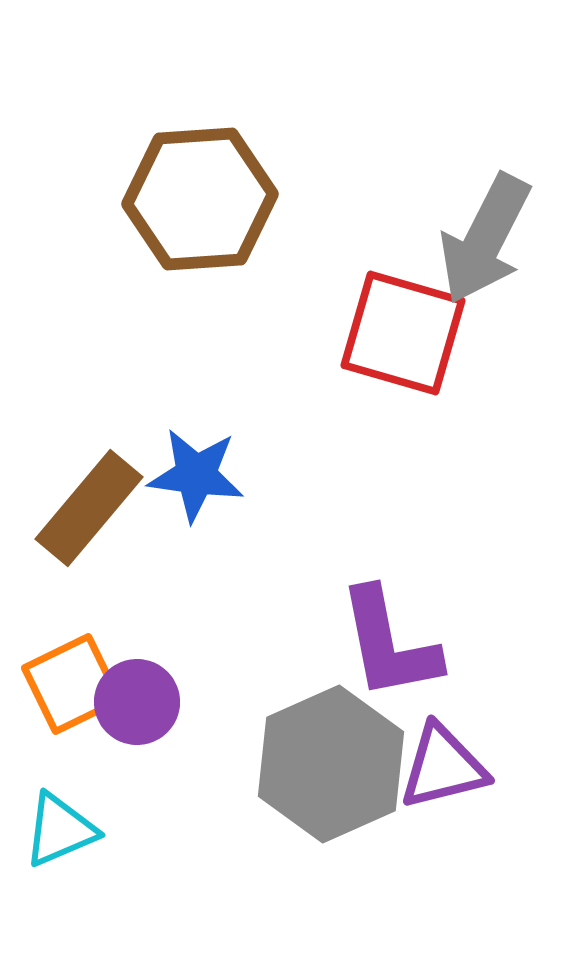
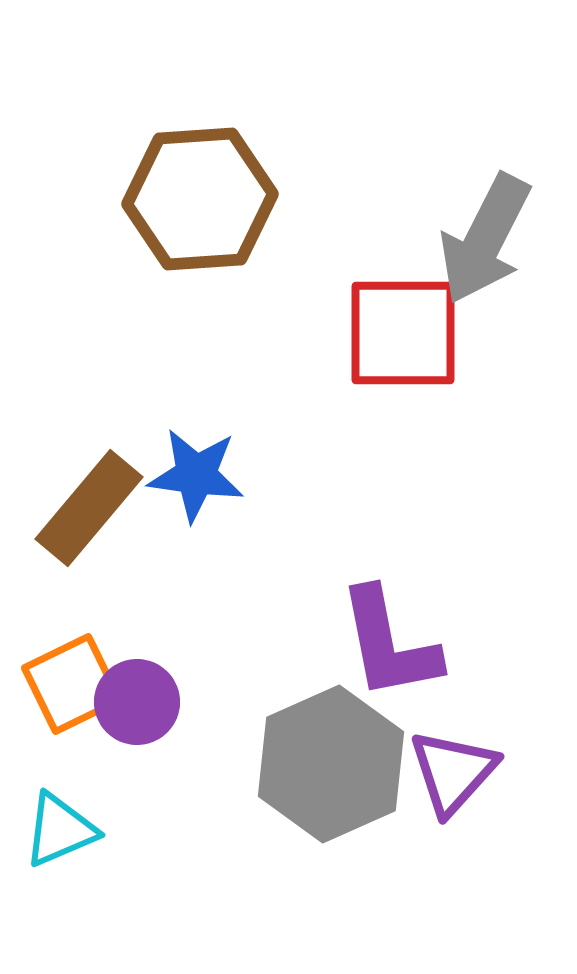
red square: rotated 16 degrees counterclockwise
purple triangle: moved 10 px right, 5 px down; rotated 34 degrees counterclockwise
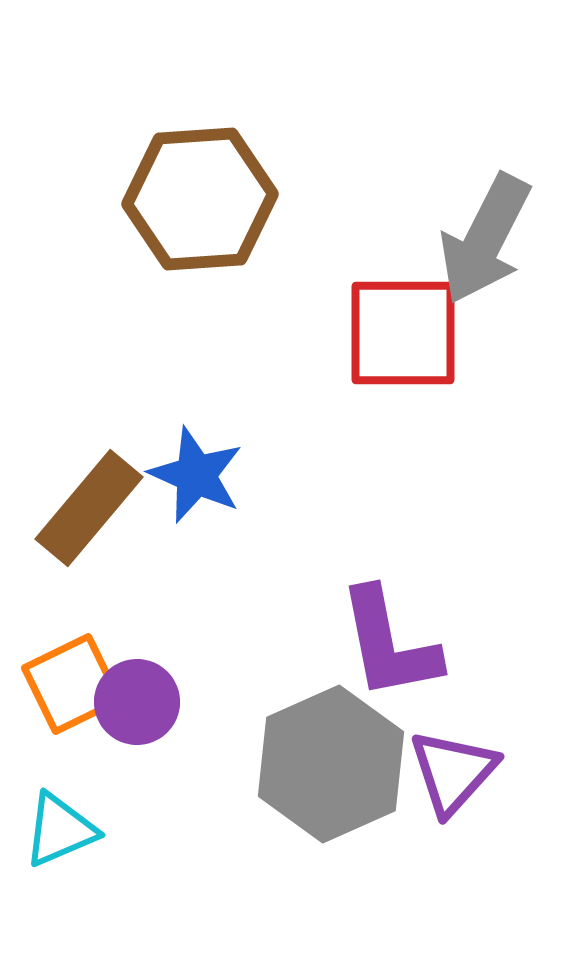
blue star: rotated 16 degrees clockwise
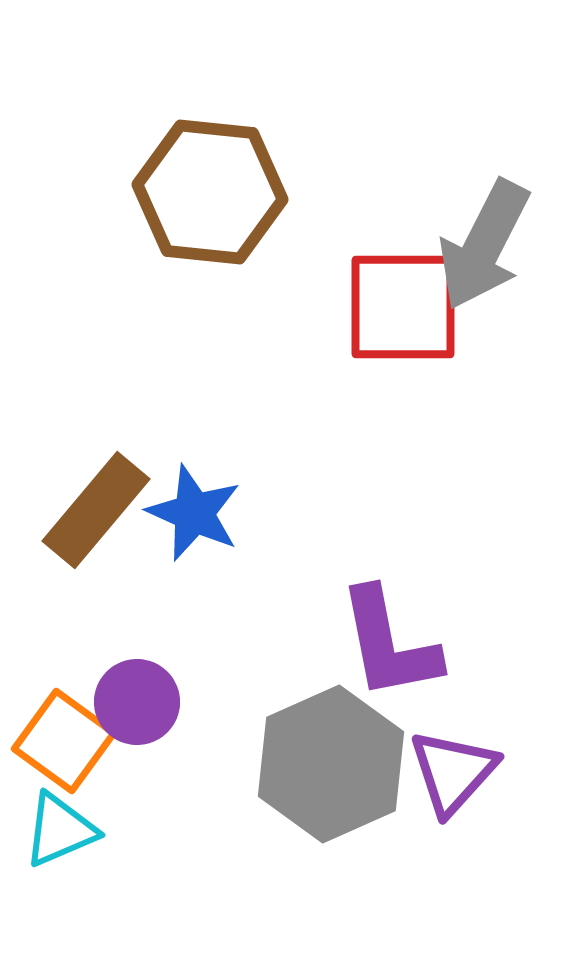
brown hexagon: moved 10 px right, 7 px up; rotated 10 degrees clockwise
gray arrow: moved 1 px left, 6 px down
red square: moved 26 px up
blue star: moved 2 px left, 38 px down
brown rectangle: moved 7 px right, 2 px down
orange square: moved 8 px left, 57 px down; rotated 28 degrees counterclockwise
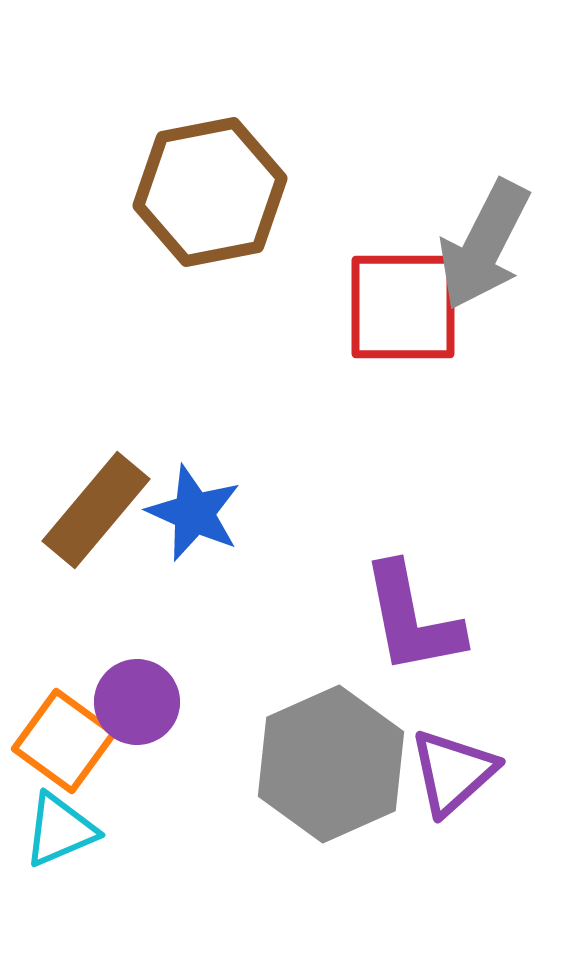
brown hexagon: rotated 17 degrees counterclockwise
purple L-shape: moved 23 px right, 25 px up
purple triangle: rotated 6 degrees clockwise
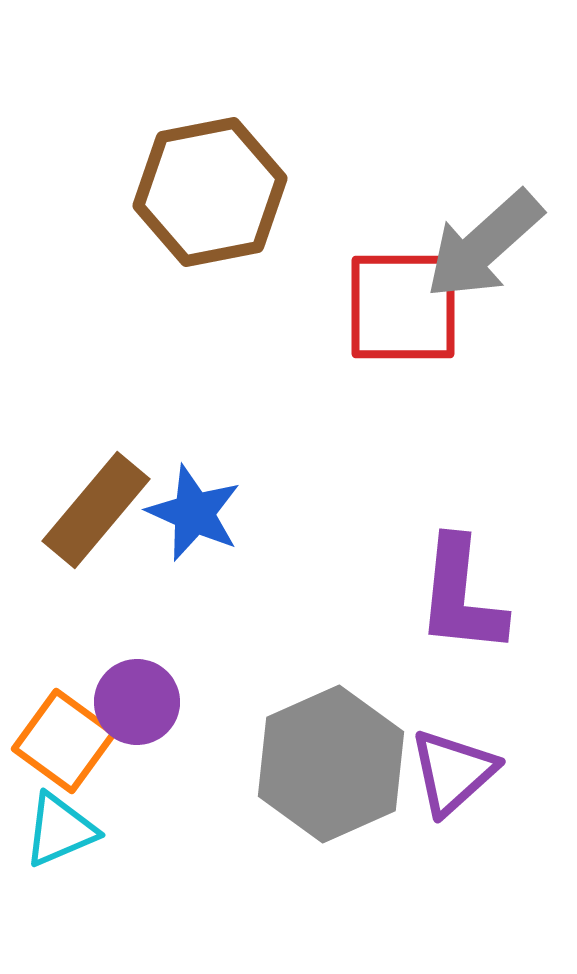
gray arrow: rotated 21 degrees clockwise
purple L-shape: moved 49 px right, 23 px up; rotated 17 degrees clockwise
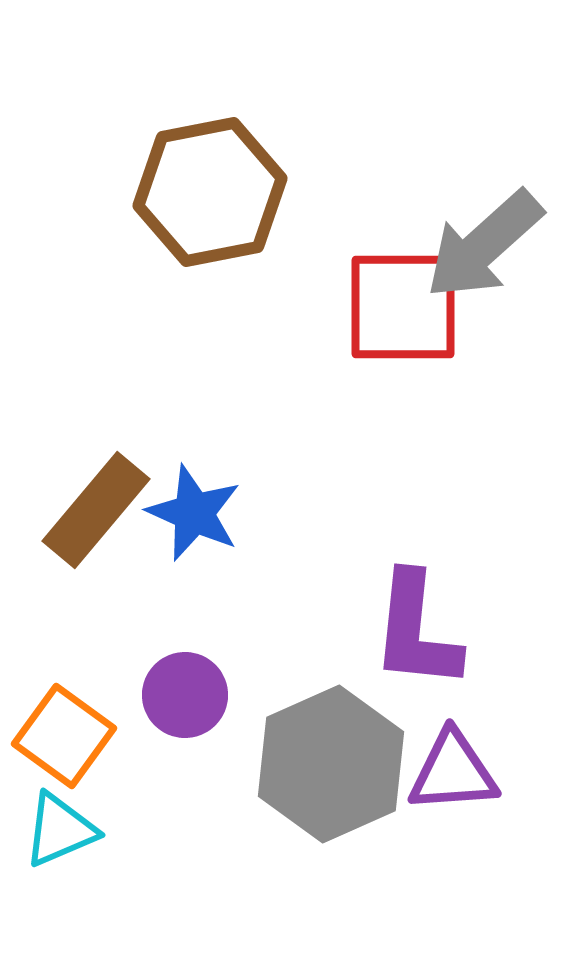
purple L-shape: moved 45 px left, 35 px down
purple circle: moved 48 px right, 7 px up
orange square: moved 5 px up
purple triangle: rotated 38 degrees clockwise
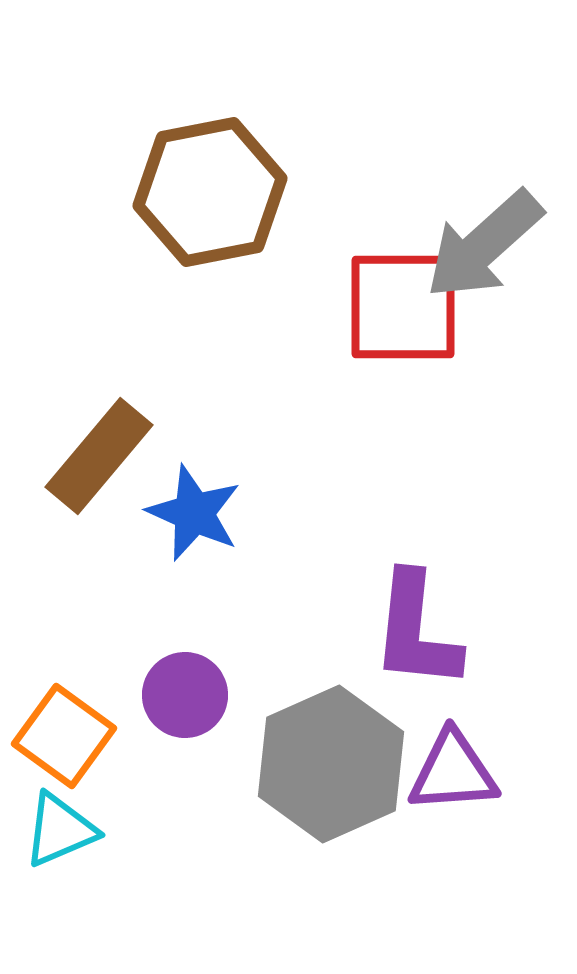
brown rectangle: moved 3 px right, 54 px up
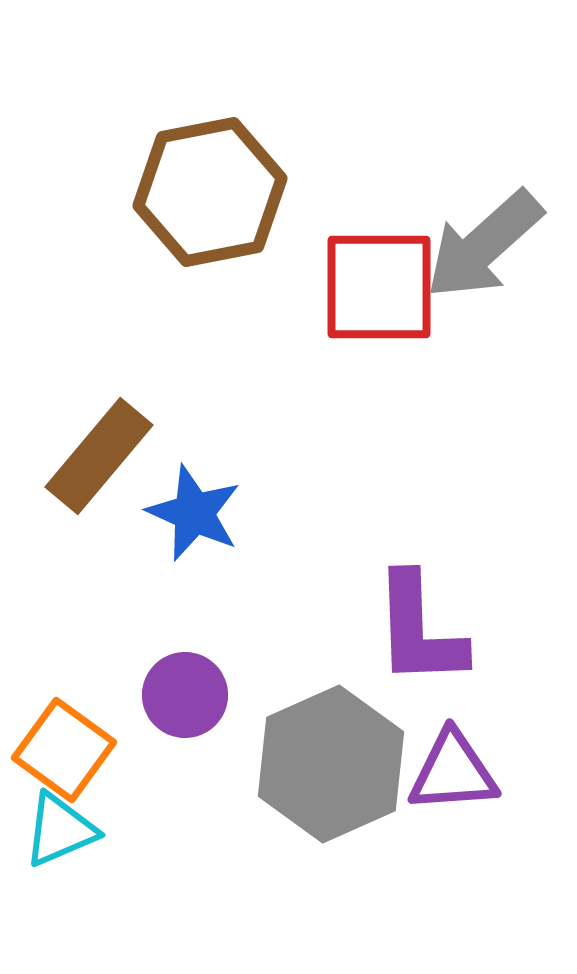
red square: moved 24 px left, 20 px up
purple L-shape: moved 3 px right, 1 px up; rotated 8 degrees counterclockwise
orange square: moved 14 px down
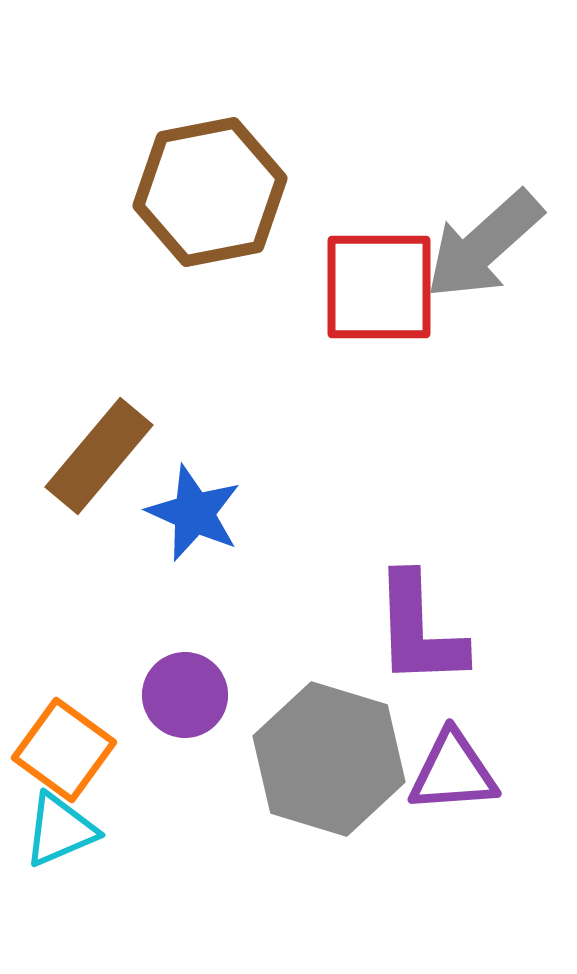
gray hexagon: moved 2 px left, 5 px up; rotated 19 degrees counterclockwise
